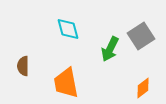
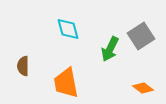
orange diamond: rotated 75 degrees clockwise
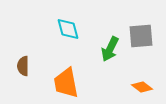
gray square: rotated 28 degrees clockwise
orange diamond: moved 1 px left, 1 px up
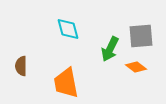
brown semicircle: moved 2 px left
orange diamond: moved 6 px left, 20 px up
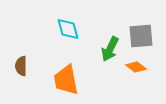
orange trapezoid: moved 3 px up
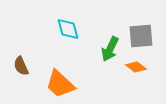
brown semicircle: rotated 24 degrees counterclockwise
orange trapezoid: moved 6 px left, 4 px down; rotated 36 degrees counterclockwise
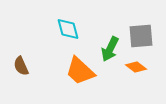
orange trapezoid: moved 20 px right, 13 px up
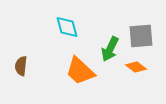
cyan diamond: moved 1 px left, 2 px up
brown semicircle: rotated 30 degrees clockwise
